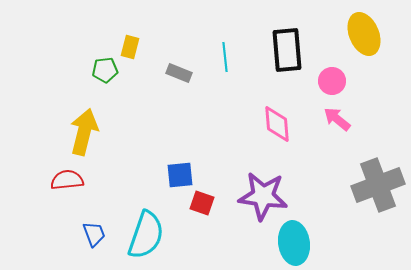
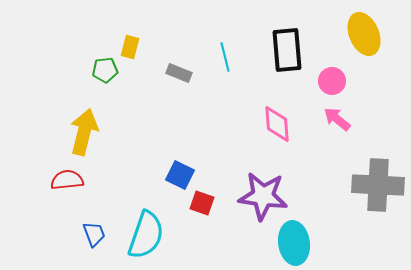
cyan line: rotated 8 degrees counterclockwise
blue square: rotated 32 degrees clockwise
gray cross: rotated 24 degrees clockwise
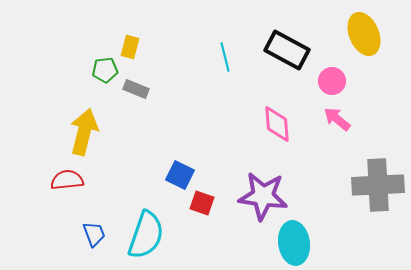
black rectangle: rotated 57 degrees counterclockwise
gray rectangle: moved 43 px left, 16 px down
gray cross: rotated 6 degrees counterclockwise
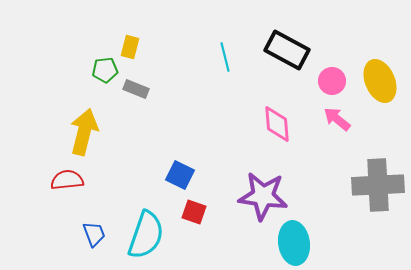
yellow ellipse: moved 16 px right, 47 px down
red square: moved 8 px left, 9 px down
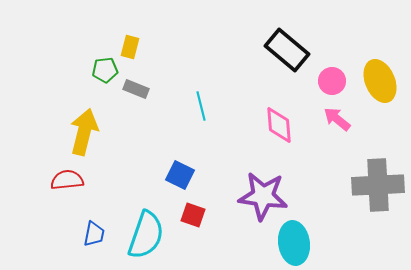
black rectangle: rotated 12 degrees clockwise
cyan line: moved 24 px left, 49 px down
pink diamond: moved 2 px right, 1 px down
red square: moved 1 px left, 3 px down
blue trapezoid: rotated 32 degrees clockwise
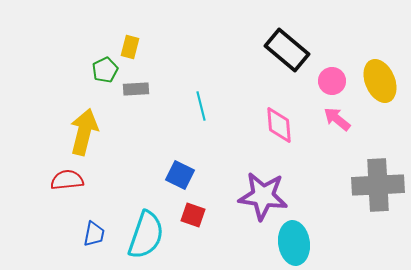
green pentagon: rotated 20 degrees counterclockwise
gray rectangle: rotated 25 degrees counterclockwise
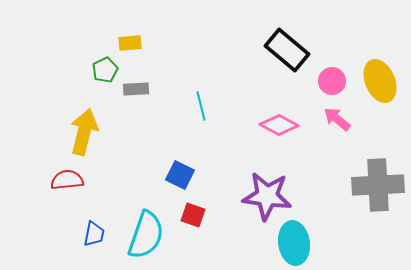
yellow rectangle: moved 4 px up; rotated 70 degrees clockwise
pink diamond: rotated 57 degrees counterclockwise
purple star: moved 4 px right
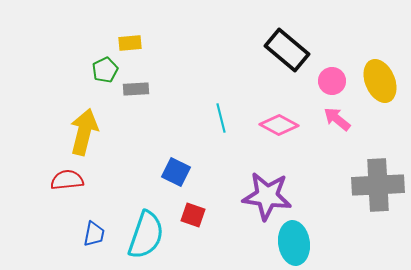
cyan line: moved 20 px right, 12 px down
blue square: moved 4 px left, 3 px up
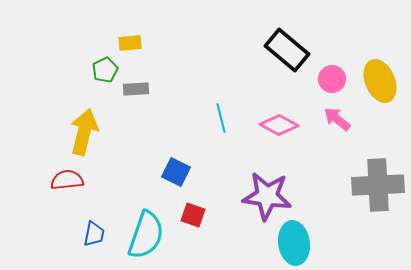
pink circle: moved 2 px up
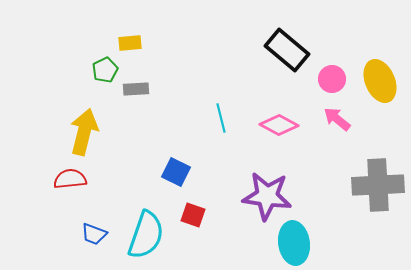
red semicircle: moved 3 px right, 1 px up
blue trapezoid: rotated 100 degrees clockwise
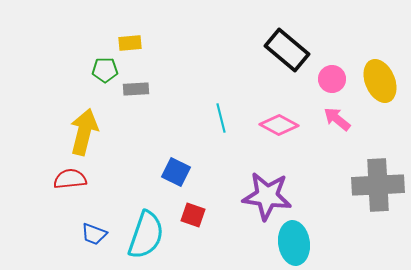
green pentagon: rotated 25 degrees clockwise
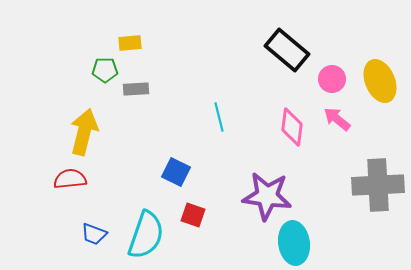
cyan line: moved 2 px left, 1 px up
pink diamond: moved 13 px right, 2 px down; rotated 69 degrees clockwise
